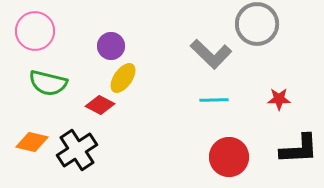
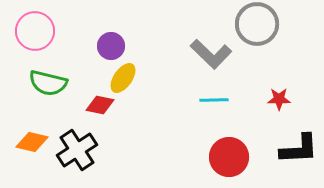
red diamond: rotated 16 degrees counterclockwise
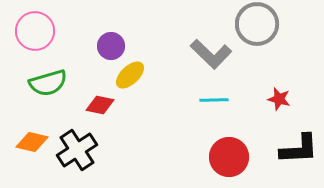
yellow ellipse: moved 7 px right, 3 px up; rotated 12 degrees clockwise
green semicircle: rotated 30 degrees counterclockwise
red star: rotated 15 degrees clockwise
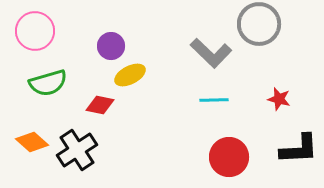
gray circle: moved 2 px right
gray L-shape: moved 1 px up
yellow ellipse: rotated 16 degrees clockwise
orange diamond: rotated 28 degrees clockwise
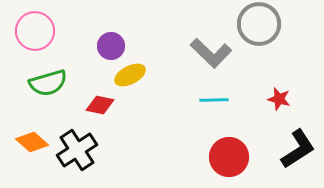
black L-shape: moved 1 px left; rotated 30 degrees counterclockwise
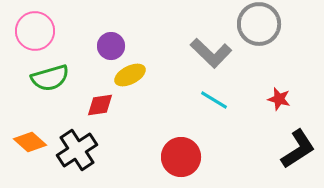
green semicircle: moved 2 px right, 5 px up
cyan line: rotated 32 degrees clockwise
red diamond: rotated 20 degrees counterclockwise
orange diamond: moved 2 px left
red circle: moved 48 px left
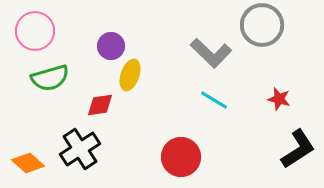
gray circle: moved 3 px right, 1 px down
yellow ellipse: rotated 44 degrees counterclockwise
orange diamond: moved 2 px left, 21 px down
black cross: moved 3 px right, 1 px up
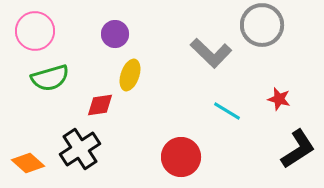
purple circle: moved 4 px right, 12 px up
cyan line: moved 13 px right, 11 px down
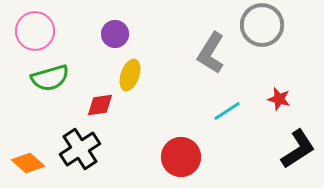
gray L-shape: rotated 78 degrees clockwise
cyan line: rotated 64 degrees counterclockwise
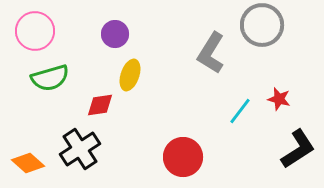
cyan line: moved 13 px right; rotated 20 degrees counterclockwise
red circle: moved 2 px right
